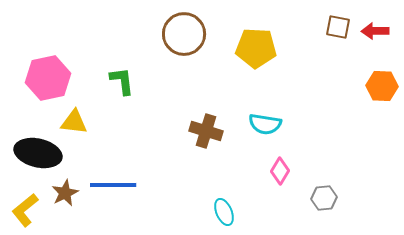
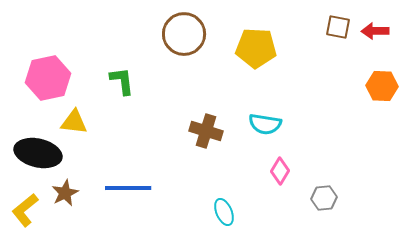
blue line: moved 15 px right, 3 px down
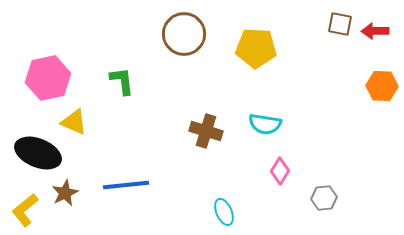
brown square: moved 2 px right, 3 px up
yellow triangle: rotated 16 degrees clockwise
black ellipse: rotated 9 degrees clockwise
blue line: moved 2 px left, 3 px up; rotated 6 degrees counterclockwise
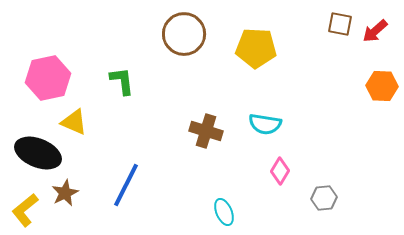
red arrow: rotated 40 degrees counterclockwise
blue line: rotated 57 degrees counterclockwise
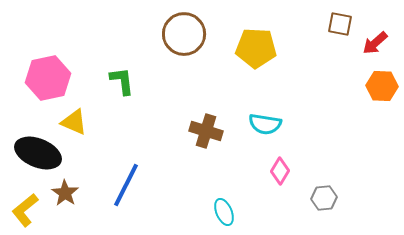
red arrow: moved 12 px down
brown star: rotated 12 degrees counterclockwise
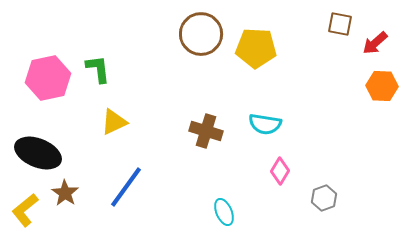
brown circle: moved 17 px right
green L-shape: moved 24 px left, 12 px up
yellow triangle: moved 40 px right; rotated 48 degrees counterclockwise
blue line: moved 2 px down; rotated 9 degrees clockwise
gray hexagon: rotated 15 degrees counterclockwise
